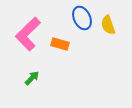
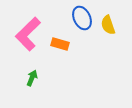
green arrow: rotated 21 degrees counterclockwise
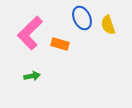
pink L-shape: moved 2 px right, 1 px up
green arrow: moved 2 px up; rotated 56 degrees clockwise
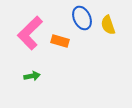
orange rectangle: moved 3 px up
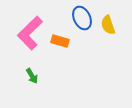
green arrow: rotated 70 degrees clockwise
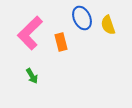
orange rectangle: moved 1 px right, 1 px down; rotated 60 degrees clockwise
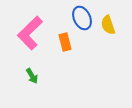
orange rectangle: moved 4 px right
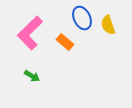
orange rectangle: rotated 36 degrees counterclockwise
green arrow: rotated 28 degrees counterclockwise
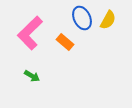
yellow semicircle: moved 5 px up; rotated 132 degrees counterclockwise
